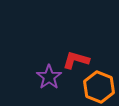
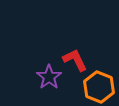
red L-shape: moved 1 px left; rotated 48 degrees clockwise
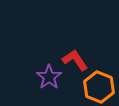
red L-shape: rotated 8 degrees counterclockwise
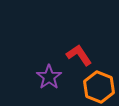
red L-shape: moved 4 px right, 5 px up
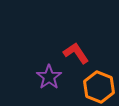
red L-shape: moved 3 px left, 2 px up
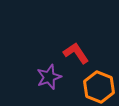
purple star: rotated 15 degrees clockwise
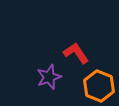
orange hexagon: moved 1 px up
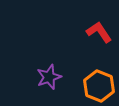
red L-shape: moved 23 px right, 21 px up
